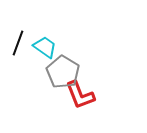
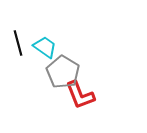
black line: rotated 35 degrees counterclockwise
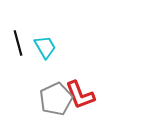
cyan trapezoid: rotated 25 degrees clockwise
gray pentagon: moved 7 px left, 27 px down; rotated 16 degrees clockwise
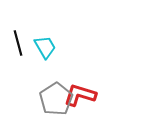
red L-shape: rotated 128 degrees clockwise
gray pentagon: rotated 8 degrees counterclockwise
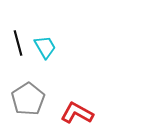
red L-shape: moved 3 px left, 18 px down; rotated 12 degrees clockwise
gray pentagon: moved 28 px left
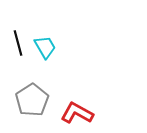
gray pentagon: moved 4 px right, 1 px down
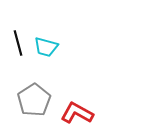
cyan trapezoid: moved 1 px right; rotated 135 degrees clockwise
gray pentagon: moved 2 px right
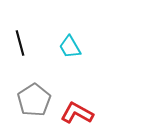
black line: moved 2 px right
cyan trapezoid: moved 24 px right; rotated 45 degrees clockwise
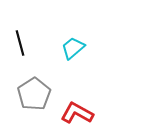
cyan trapezoid: moved 3 px right, 1 px down; rotated 80 degrees clockwise
gray pentagon: moved 6 px up
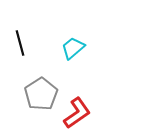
gray pentagon: moved 7 px right
red L-shape: rotated 116 degrees clockwise
